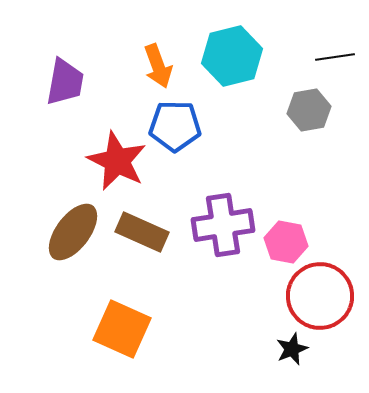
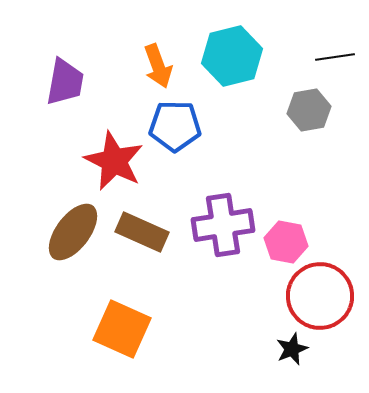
red star: moved 3 px left
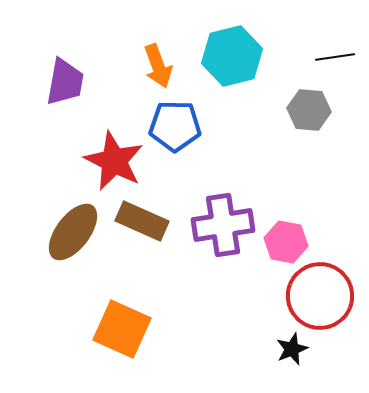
gray hexagon: rotated 15 degrees clockwise
brown rectangle: moved 11 px up
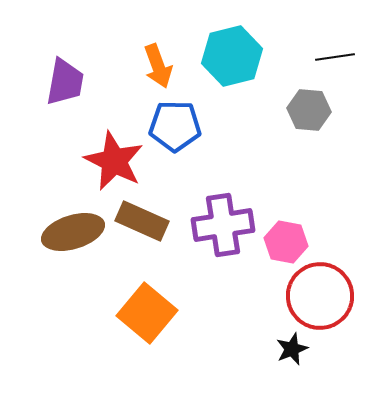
brown ellipse: rotated 36 degrees clockwise
orange square: moved 25 px right, 16 px up; rotated 16 degrees clockwise
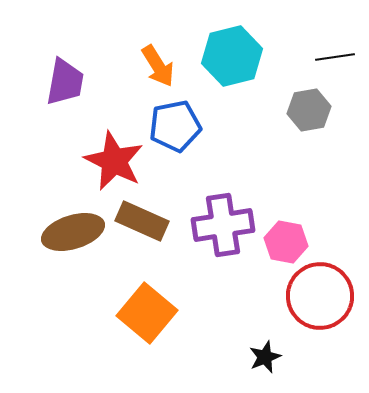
orange arrow: rotated 12 degrees counterclockwise
gray hexagon: rotated 15 degrees counterclockwise
blue pentagon: rotated 12 degrees counterclockwise
black star: moved 27 px left, 8 px down
